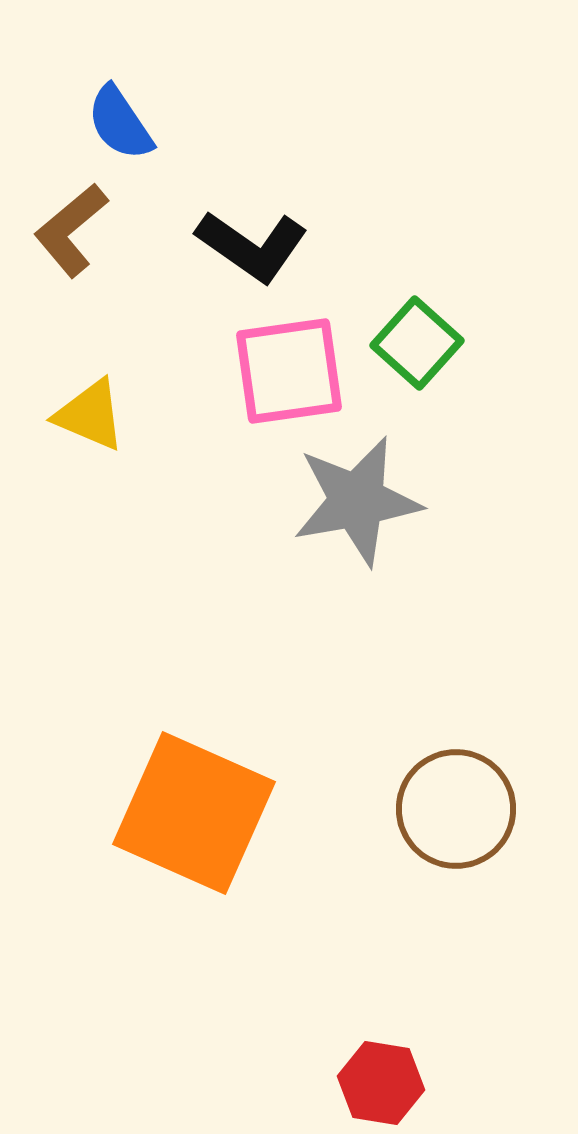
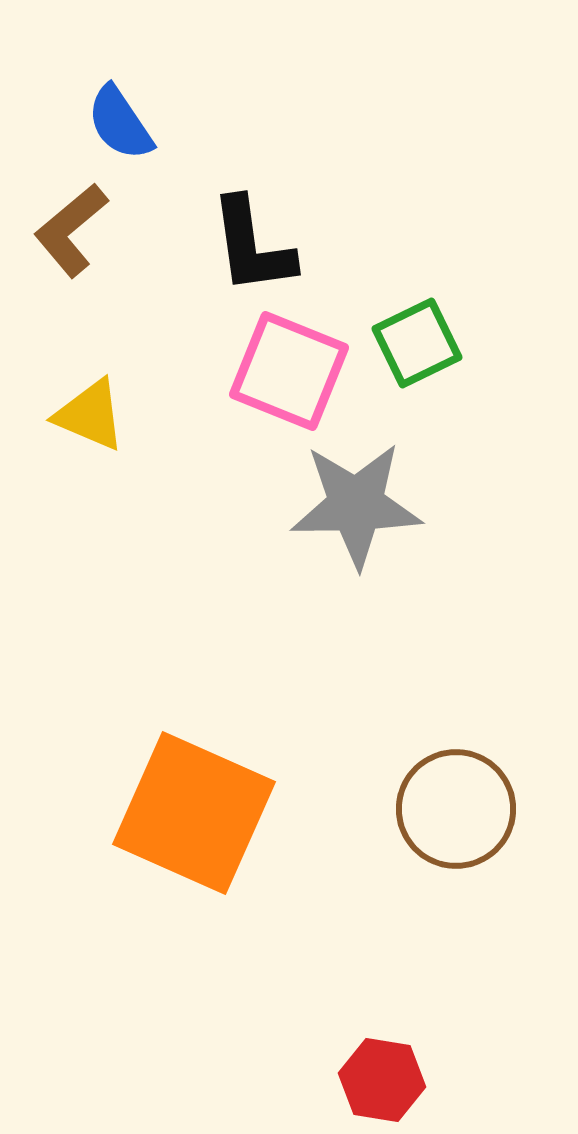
black L-shape: rotated 47 degrees clockwise
green square: rotated 22 degrees clockwise
pink square: rotated 30 degrees clockwise
gray star: moved 1 px left, 4 px down; rotated 9 degrees clockwise
red hexagon: moved 1 px right, 3 px up
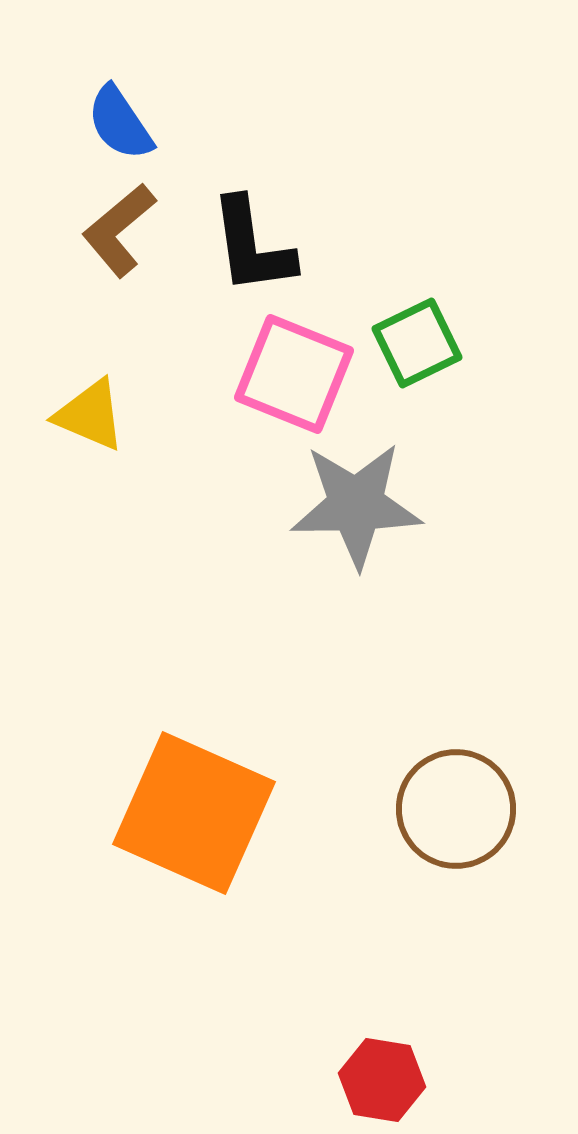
brown L-shape: moved 48 px right
pink square: moved 5 px right, 3 px down
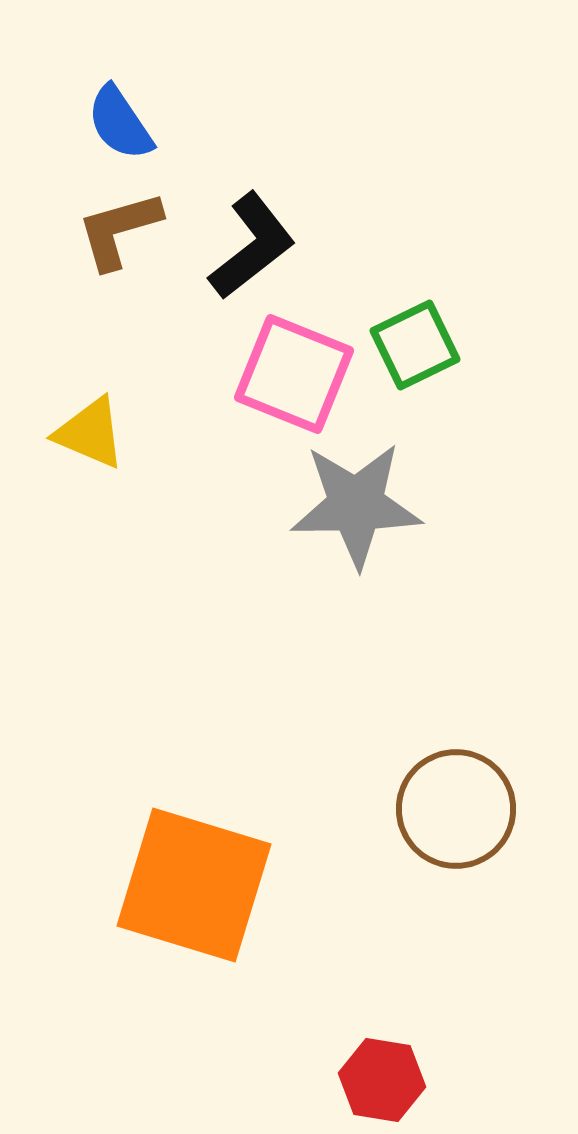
brown L-shape: rotated 24 degrees clockwise
black L-shape: rotated 120 degrees counterclockwise
green square: moved 2 px left, 2 px down
yellow triangle: moved 18 px down
orange square: moved 72 px down; rotated 7 degrees counterclockwise
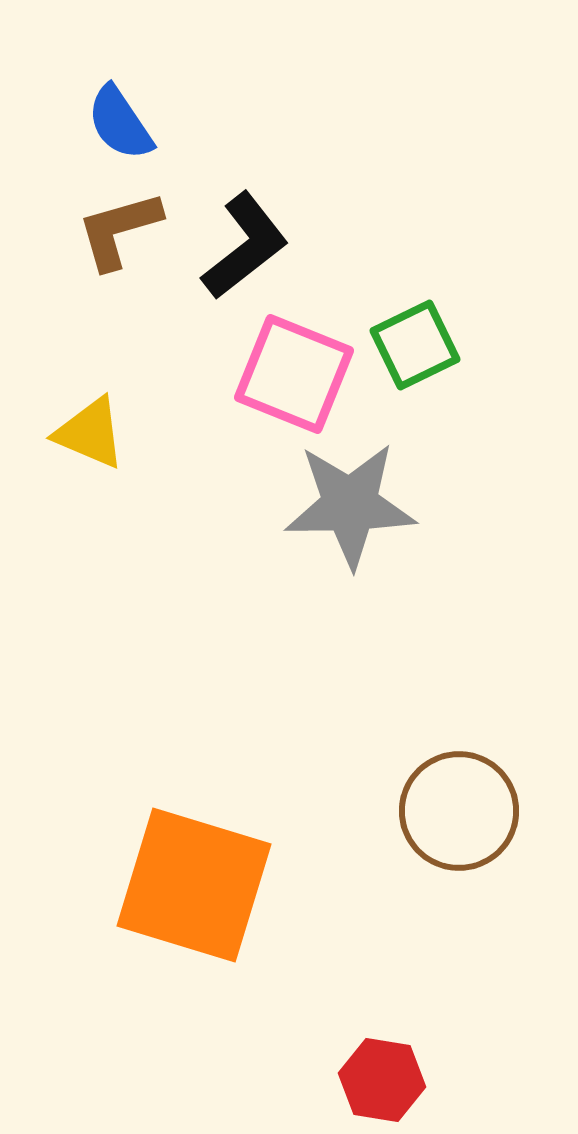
black L-shape: moved 7 px left
gray star: moved 6 px left
brown circle: moved 3 px right, 2 px down
